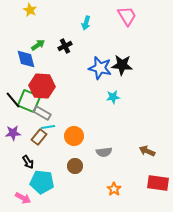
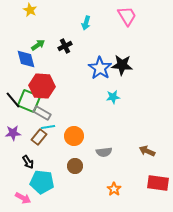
blue star: rotated 20 degrees clockwise
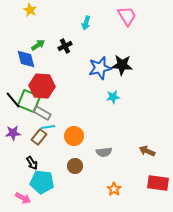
blue star: rotated 25 degrees clockwise
black arrow: moved 4 px right, 1 px down
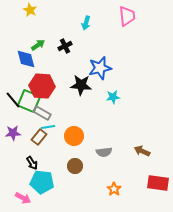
pink trapezoid: rotated 25 degrees clockwise
black star: moved 41 px left, 20 px down
brown arrow: moved 5 px left
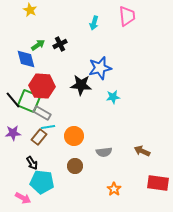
cyan arrow: moved 8 px right
black cross: moved 5 px left, 2 px up
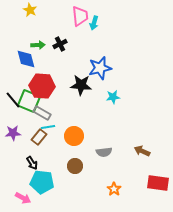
pink trapezoid: moved 47 px left
green arrow: rotated 32 degrees clockwise
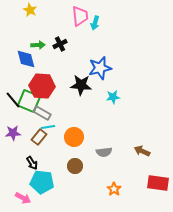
cyan arrow: moved 1 px right
orange circle: moved 1 px down
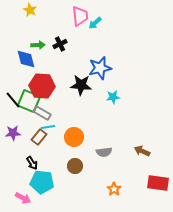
cyan arrow: rotated 32 degrees clockwise
